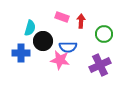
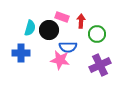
green circle: moved 7 px left
black circle: moved 6 px right, 11 px up
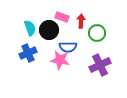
cyan semicircle: rotated 35 degrees counterclockwise
green circle: moved 1 px up
blue cross: moved 7 px right; rotated 24 degrees counterclockwise
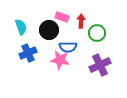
cyan semicircle: moved 9 px left, 1 px up
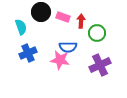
pink rectangle: moved 1 px right
black circle: moved 8 px left, 18 px up
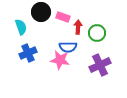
red arrow: moved 3 px left, 6 px down
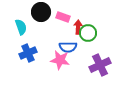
green circle: moved 9 px left
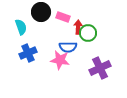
purple cross: moved 3 px down
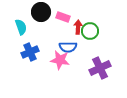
green circle: moved 2 px right, 2 px up
blue cross: moved 2 px right, 1 px up
